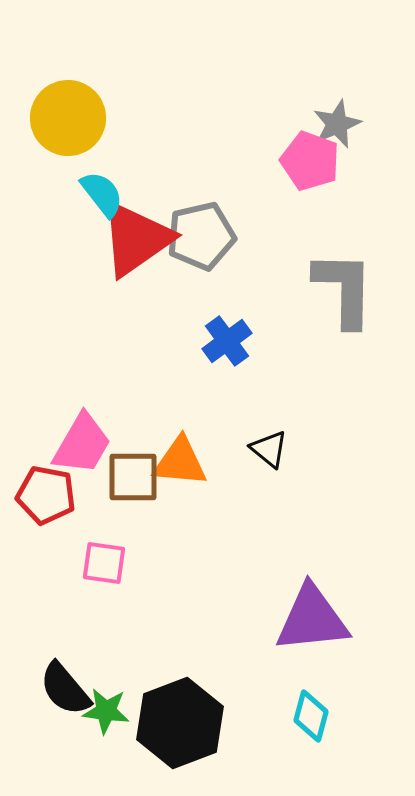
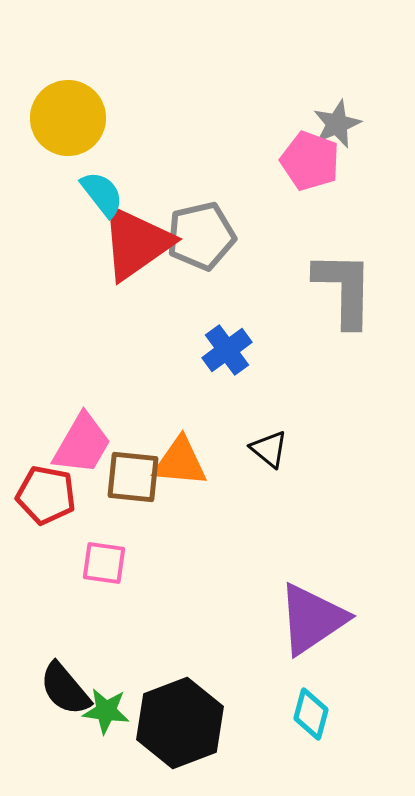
red triangle: moved 4 px down
blue cross: moved 9 px down
brown square: rotated 6 degrees clockwise
purple triangle: rotated 28 degrees counterclockwise
cyan diamond: moved 2 px up
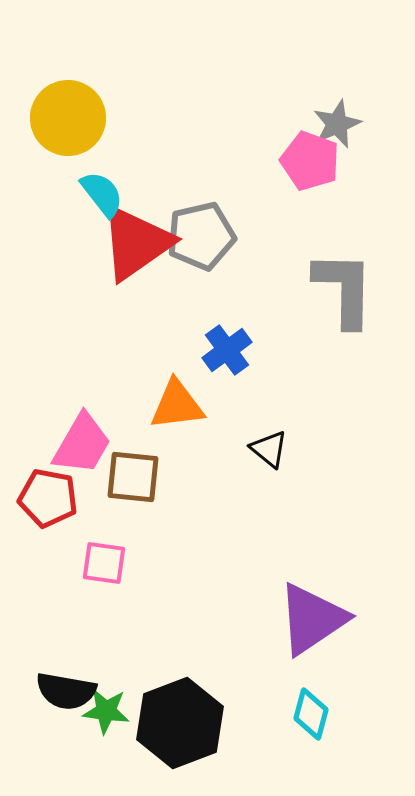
orange triangle: moved 3 px left, 57 px up; rotated 12 degrees counterclockwise
red pentagon: moved 2 px right, 3 px down
black semicircle: moved 1 px right, 2 px down; rotated 40 degrees counterclockwise
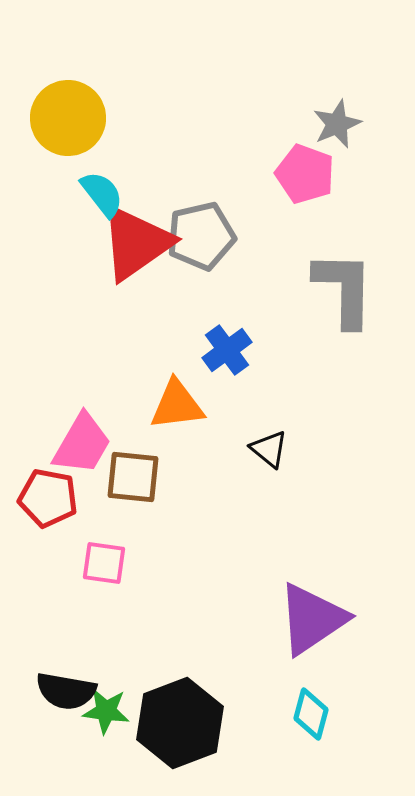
pink pentagon: moved 5 px left, 13 px down
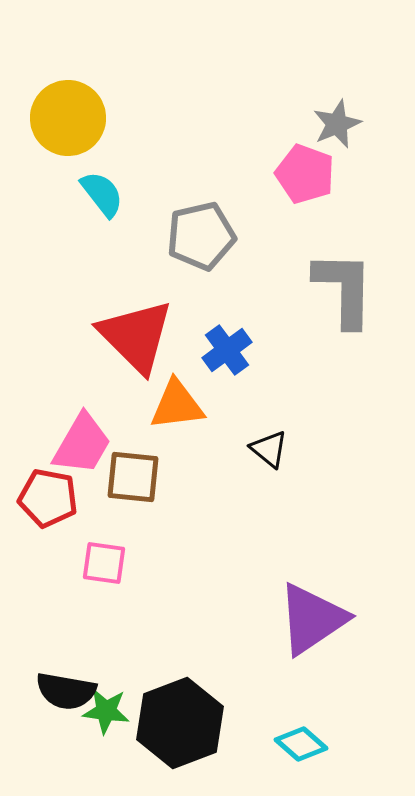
red triangle: moved 93 px down; rotated 40 degrees counterclockwise
cyan diamond: moved 10 px left, 30 px down; rotated 63 degrees counterclockwise
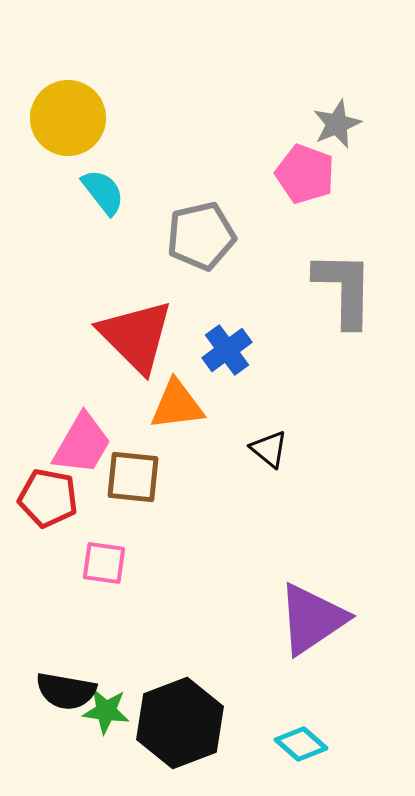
cyan semicircle: moved 1 px right, 2 px up
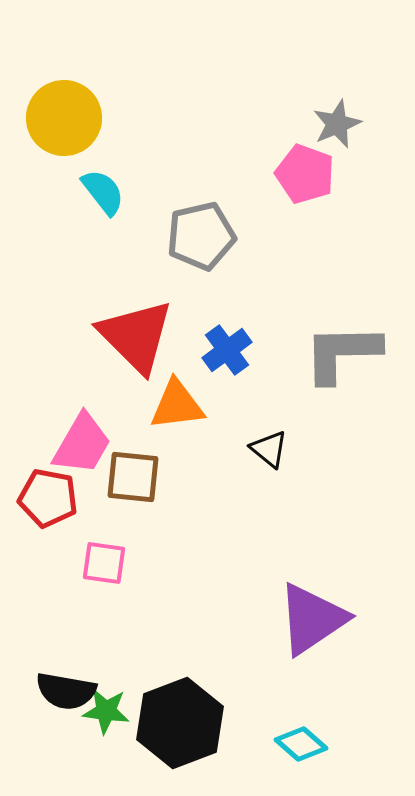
yellow circle: moved 4 px left
gray L-shape: moved 2 px left, 64 px down; rotated 92 degrees counterclockwise
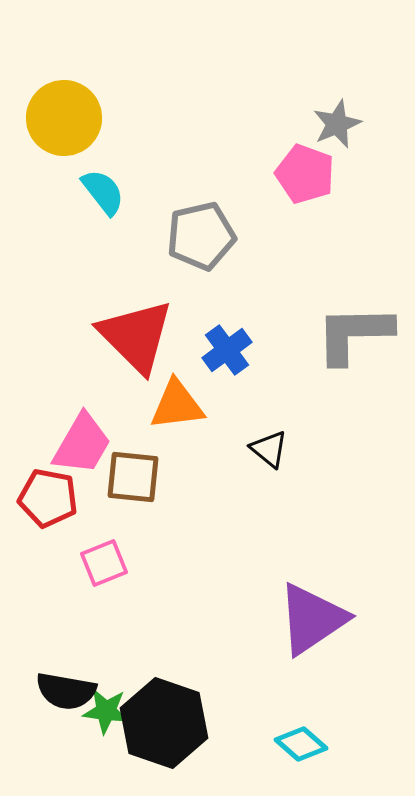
gray L-shape: moved 12 px right, 19 px up
pink square: rotated 30 degrees counterclockwise
black hexagon: moved 16 px left; rotated 20 degrees counterclockwise
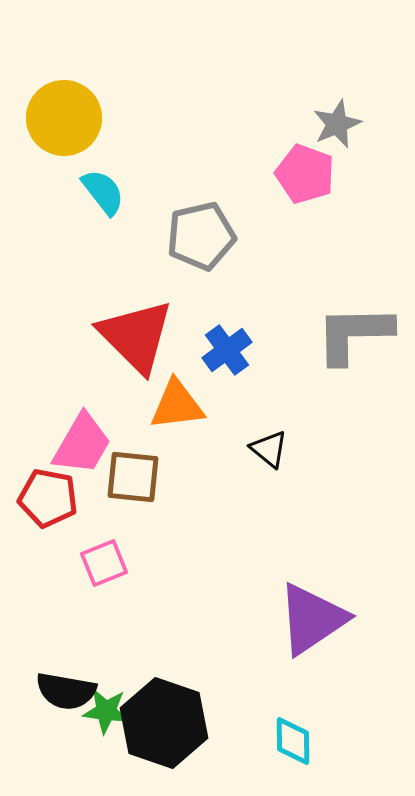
cyan diamond: moved 8 px left, 3 px up; rotated 48 degrees clockwise
